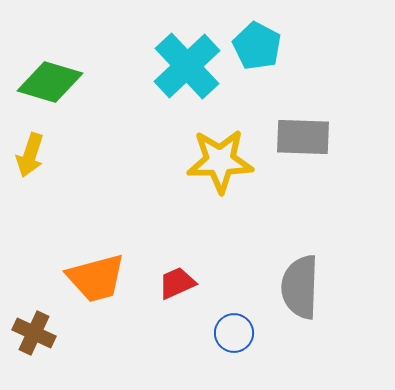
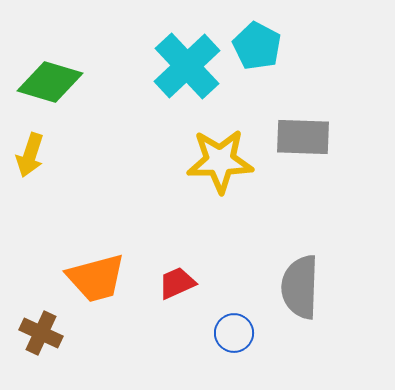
brown cross: moved 7 px right
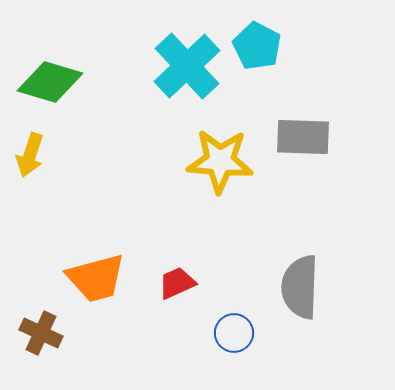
yellow star: rotated 6 degrees clockwise
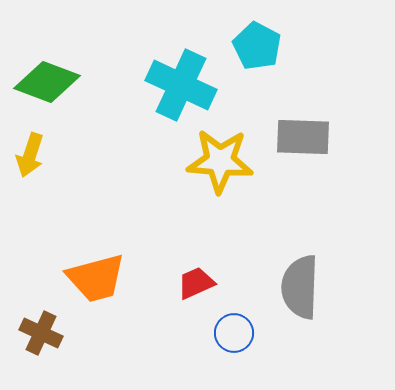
cyan cross: moved 6 px left, 19 px down; rotated 22 degrees counterclockwise
green diamond: moved 3 px left; rotated 4 degrees clockwise
red trapezoid: moved 19 px right
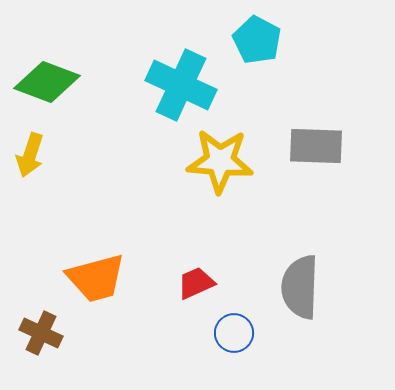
cyan pentagon: moved 6 px up
gray rectangle: moved 13 px right, 9 px down
